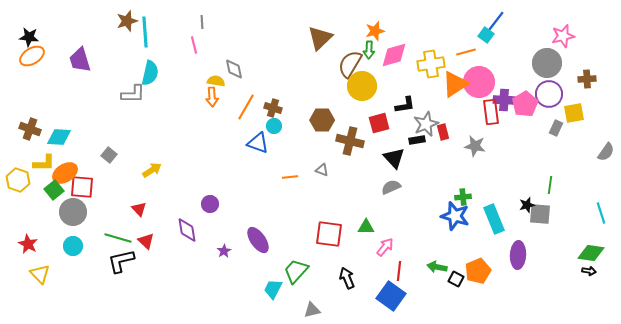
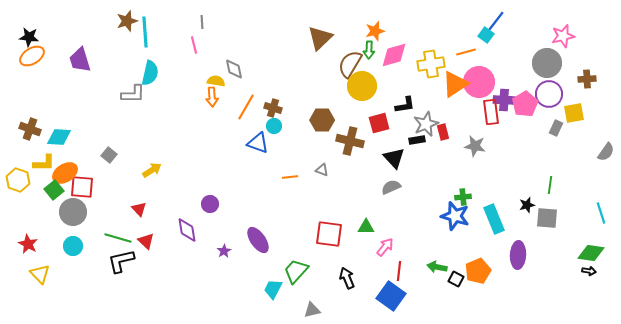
gray square at (540, 214): moved 7 px right, 4 px down
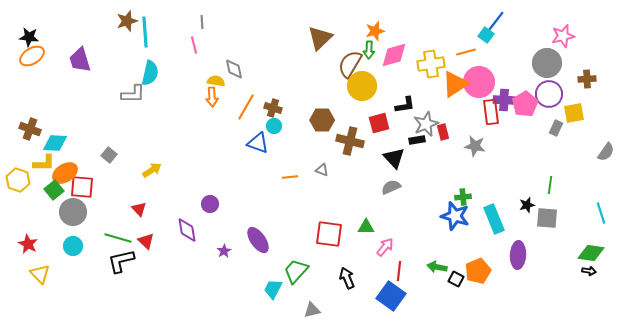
cyan diamond at (59, 137): moved 4 px left, 6 px down
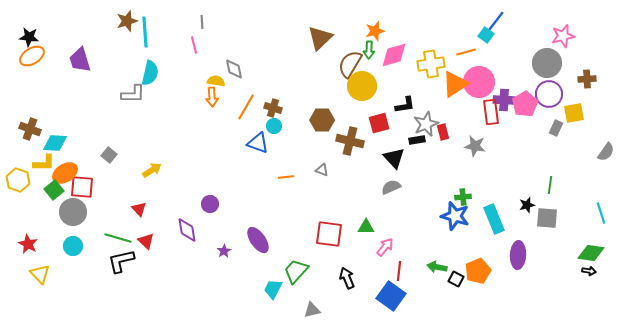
orange line at (290, 177): moved 4 px left
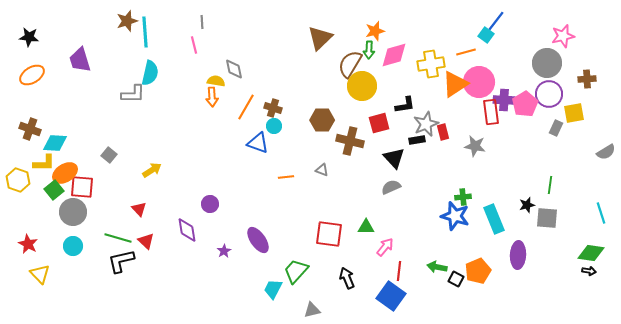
orange ellipse at (32, 56): moved 19 px down
gray semicircle at (606, 152): rotated 24 degrees clockwise
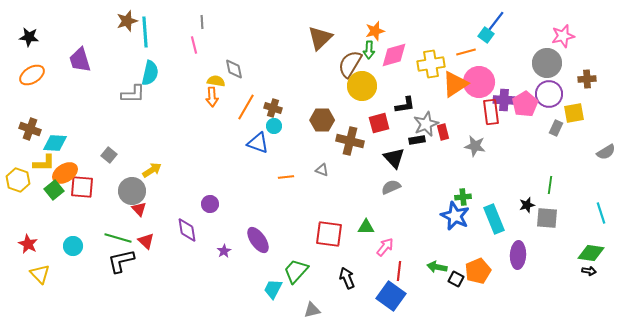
gray circle at (73, 212): moved 59 px right, 21 px up
blue star at (455, 216): rotated 8 degrees clockwise
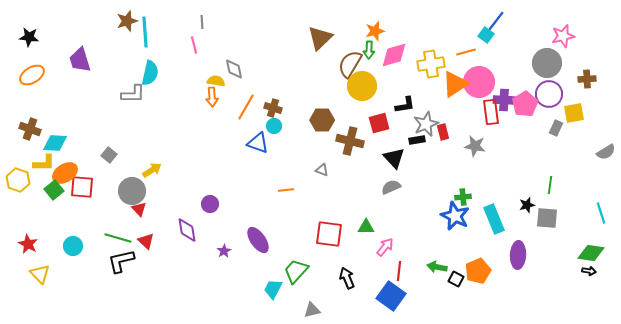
orange line at (286, 177): moved 13 px down
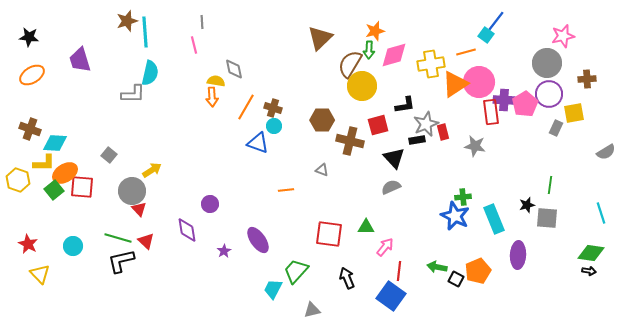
red square at (379, 123): moved 1 px left, 2 px down
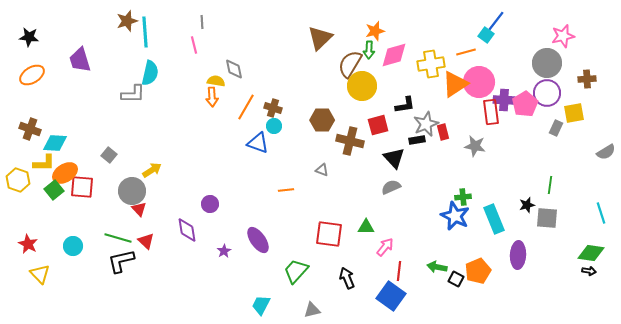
purple circle at (549, 94): moved 2 px left, 1 px up
cyan trapezoid at (273, 289): moved 12 px left, 16 px down
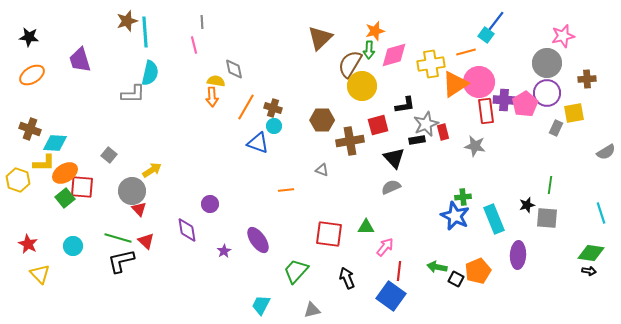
red rectangle at (491, 112): moved 5 px left, 1 px up
brown cross at (350, 141): rotated 24 degrees counterclockwise
green square at (54, 190): moved 11 px right, 8 px down
